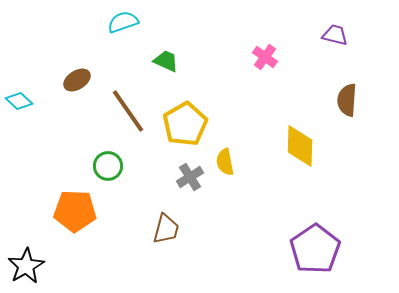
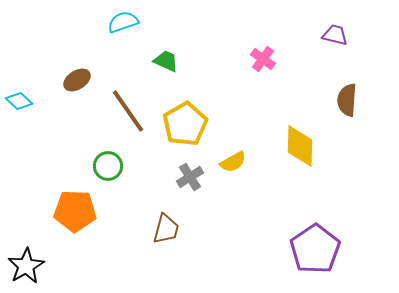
pink cross: moved 2 px left, 2 px down
yellow semicircle: moved 8 px right; rotated 108 degrees counterclockwise
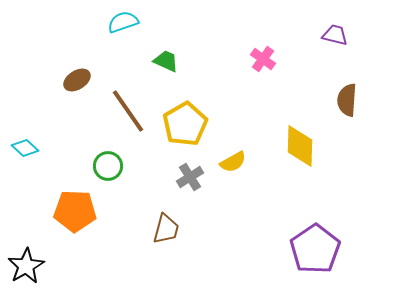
cyan diamond: moved 6 px right, 47 px down
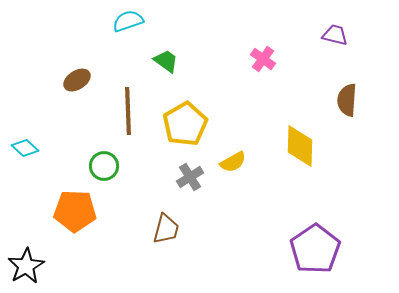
cyan semicircle: moved 5 px right, 1 px up
green trapezoid: rotated 12 degrees clockwise
brown line: rotated 33 degrees clockwise
green circle: moved 4 px left
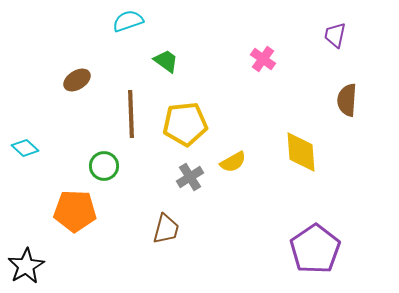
purple trapezoid: rotated 92 degrees counterclockwise
brown line: moved 3 px right, 3 px down
yellow pentagon: rotated 24 degrees clockwise
yellow diamond: moved 1 px right, 6 px down; rotated 6 degrees counterclockwise
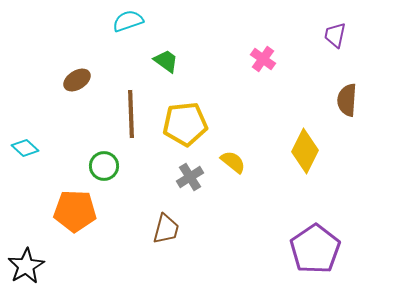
yellow diamond: moved 4 px right, 1 px up; rotated 30 degrees clockwise
yellow semicircle: rotated 112 degrees counterclockwise
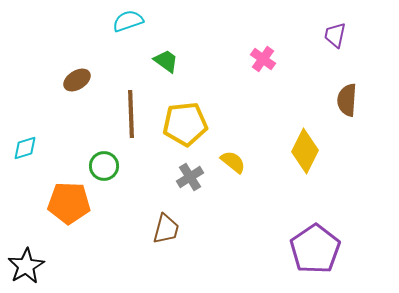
cyan diamond: rotated 60 degrees counterclockwise
orange pentagon: moved 6 px left, 8 px up
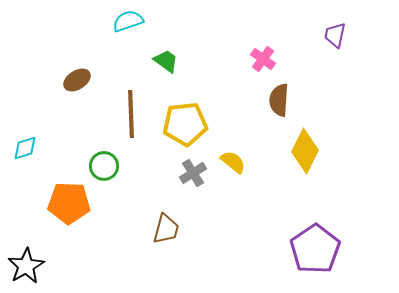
brown semicircle: moved 68 px left
gray cross: moved 3 px right, 4 px up
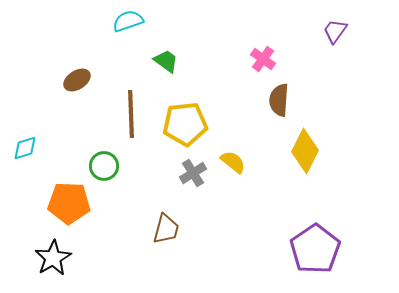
purple trapezoid: moved 4 px up; rotated 24 degrees clockwise
black star: moved 27 px right, 8 px up
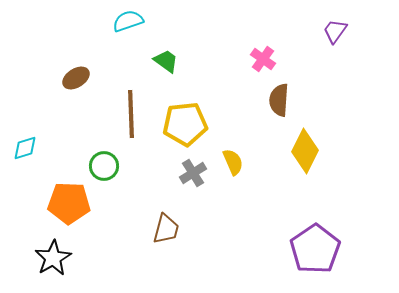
brown ellipse: moved 1 px left, 2 px up
yellow semicircle: rotated 28 degrees clockwise
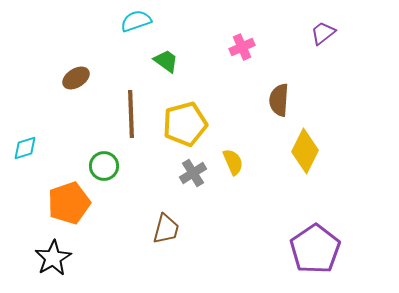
cyan semicircle: moved 8 px right
purple trapezoid: moved 12 px left, 2 px down; rotated 16 degrees clockwise
pink cross: moved 21 px left, 12 px up; rotated 30 degrees clockwise
yellow pentagon: rotated 9 degrees counterclockwise
orange pentagon: rotated 21 degrees counterclockwise
